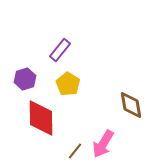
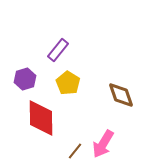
purple rectangle: moved 2 px left
yellow pentagon: moved 1 px up
brown diamond: moved 10 px left, 10 px up; rotated 8 degrees counterclockwise
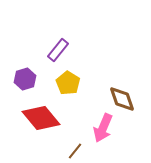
brown diamond: moved 1 px right, 4 px down
red diamond: rotated 39 degrees counterclockwise
pink arrow: moved 16 px up; rotated 8 degrees counterclockwise
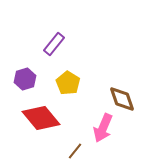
purple rectangle: moved 4 px left, 6 px up
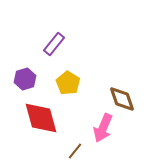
red diamond: rotated 24 degrees clockwise
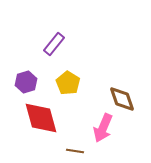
purple hexagon: moved 1 px right, 3 px down
brown line: rotated 60 degrees clockwise
